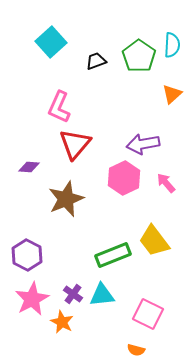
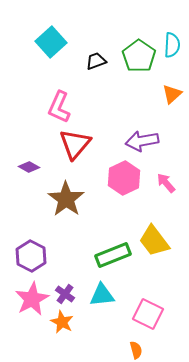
purple arrow: moved 1 px left, 3 px up
purple diamond: rotated 25 degrees clockwise
brown star: rotated 15 degrees counterclockwise
purple hexagon: moved 4 px right, 1 px down
purple cross: moved 8 px left
orange semicircle: rotated 120 degrees counterclockwise
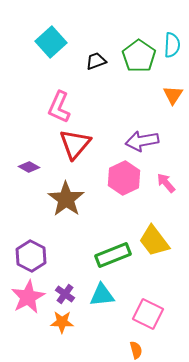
orange triangle: moved 1 px right, 1 px down; rotated 15 degrees counterclockwise
pink star: moved 4 px left, 2 px up
orange star: rotated 25 degrees counterclockwise
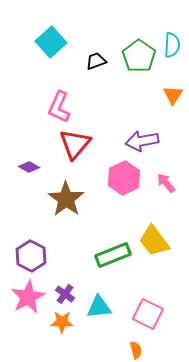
cyan triangle: moved 3 px left, 12 px down
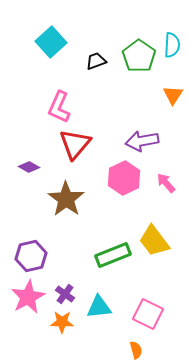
purple hexagon: rotated 20 degrees clockwise
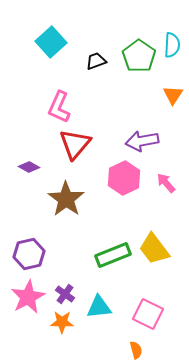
yellow trapezoid: moved 8 px down
purple hexagon: moved 2 px left, 2 px up
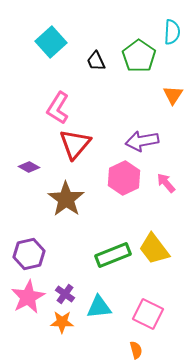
cyan semicircle: moved 13 px up
black trapezoid: rotated 95 degrees counterclockwise
pink L-shape: moved 1 px left, 1 px down; rotated 8 degrees clockwise
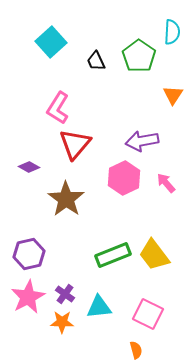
yellow trapezoid: moved 6 px down
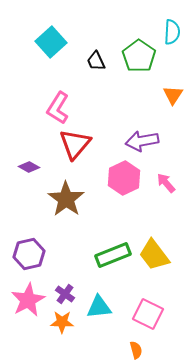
pink star: moved 3 px down
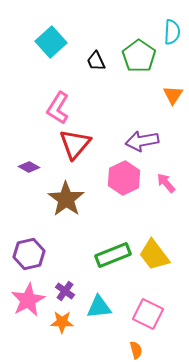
purple cross: moved 3 px up
